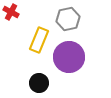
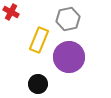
black circle: moved 1 px left, 1 px down
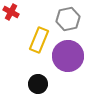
purple circle: moved 1 px left, 1 px up
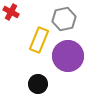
gray hexagon: moved 4 px left
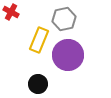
purple circle: moved 1 px up
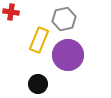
red cross: rotated 21 degrees counterclockwise
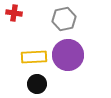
red cross: moved 3 px right, 1 px down
yellow rectangle: moved 5 px left, 17 px down; rotated 65 degrees clockwise
black circle: moved 1 px left
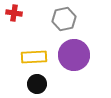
purple circle: moved 6 px right
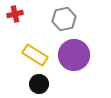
red cross: moved 1 px right, 1 px down; rotated 21 degrees counterclockwise
yellow rectangle: moved 1 px right, 2 px up; rotated 35 degrees clockwise
black circle: moved 2 px right
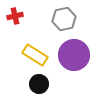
red cross: moved 2 px down
